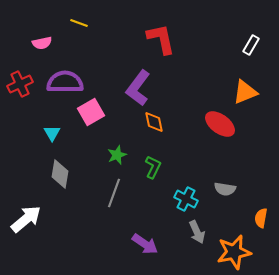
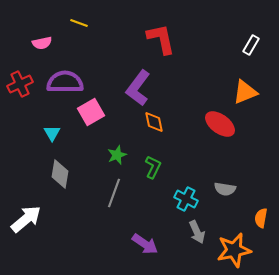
orange star: moved 2 px up
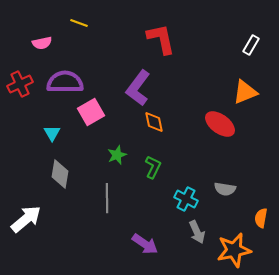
gray line: moved 7 px left, 5 px down; rotated 20 degrees counterclockwise
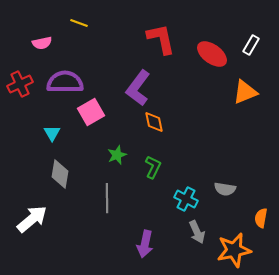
red ellipse: moved 8 px left, 70 px up
white arrow: moved 6 px right
purple arrow: rotated 68 degrees clockwise
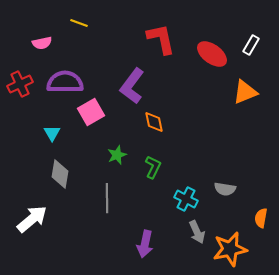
purple L-shape: moved 6 px left, 2 px up
orange star: moved 4 px left, 1 px up
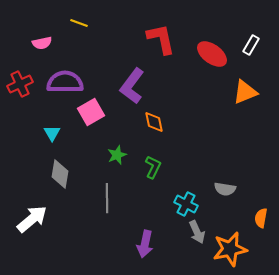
cyan cross: moved 5 px down
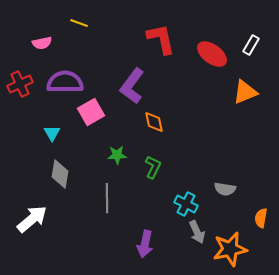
green star: rotated 18 degrees clockwise
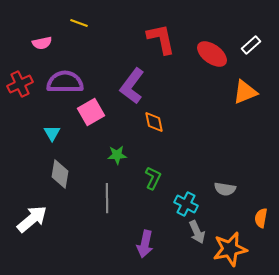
white rectangle: rotated 18 degrees clockwise
green L-shape: moved 11 px down
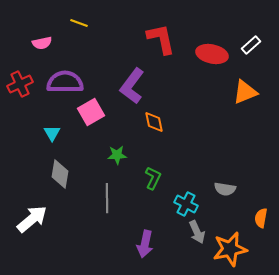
red ellipse: rotated 24 degrees counterclockwise
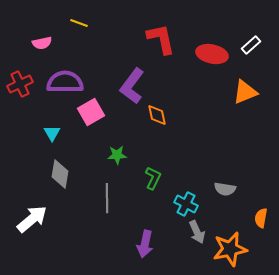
orange diamond: moved 3 px right, 7 px up
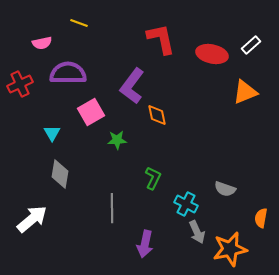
purple semicircle: moved 3 px right, 9 px up
green star: moved 15 px up
gray semicircle: rotated 10 degrees clockwise
gray line: moved 5 px right, 10 px down
